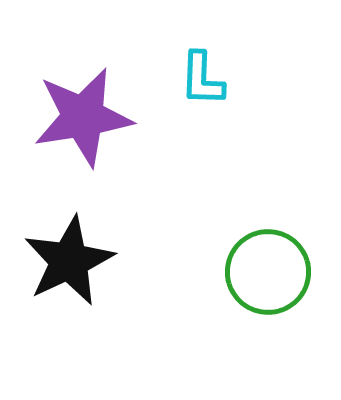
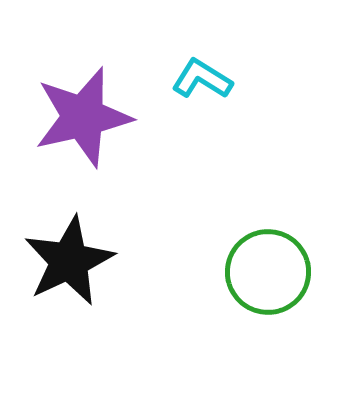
cyan L-shape: rotated 120 degrees clockwise
purple star: rotated 4 degrees counterclockwise
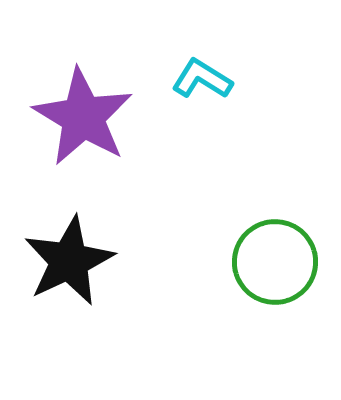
purple star: rotated 28 degrees counterclockwise
green circle: moved 7 px right, 10 px up
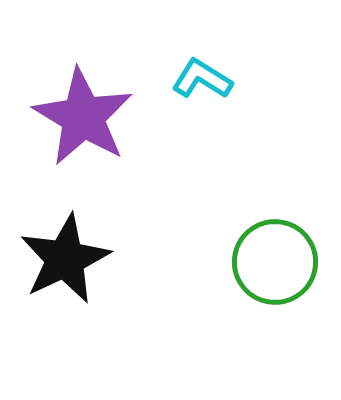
black star: moved 4 px left, 2 px up
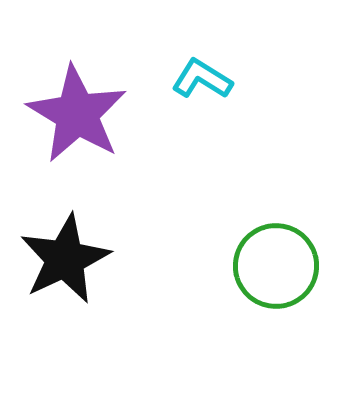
purple star: moved 6 px left, 3 px up
green circle: moved 1 px right, 4 px down
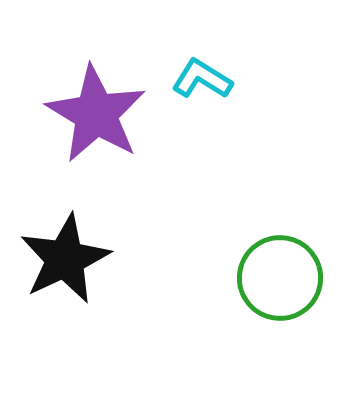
purple star: moved 19 px right
green circle: moved 4 px right, 12 px down
